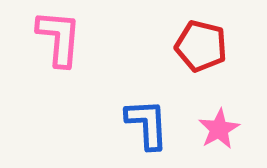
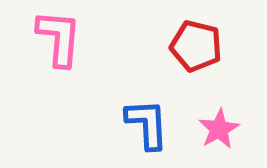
red pentagon: moved 5 px left
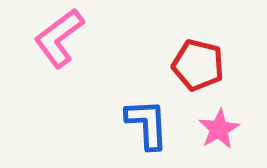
pink L-shape: rotated 132 degrees counterclockwise
red pentagon: moved 2 px right, 19 px down
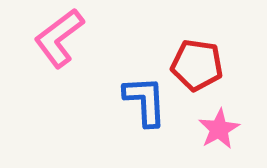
red pentagon: moved 1 px left; rotated 6 degrees counterclockwise
blue L-shape: moved 2 px left, 23 px up
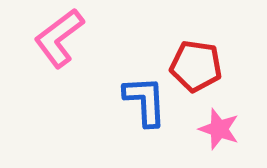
red pentagon: moved 1 px left, 1 px down
pink star: rotated 24 degrees counterclockwise
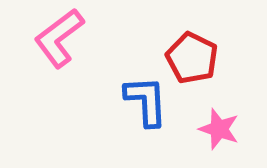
red pentagon: moved 4 px left, 8 px up; rotated 18 degrees clockwise
blue L-shape: moved 1 px right
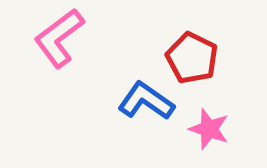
blue L-shape: rotated 52 degrees counterclockwise
pink star: moved 10 px left
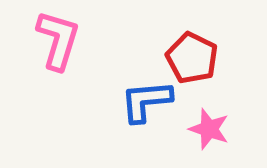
pink L-shape: moved 1 px left, 2 px down; rotated 144 degrees clockwise
blue L-shape: rotated 40 degrees counterclockwise
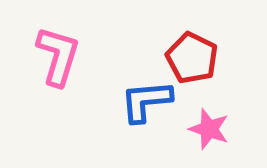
pink L-shape: moved 16 px down
